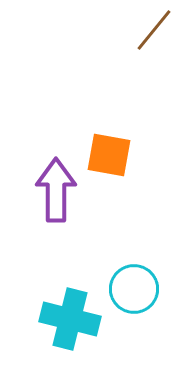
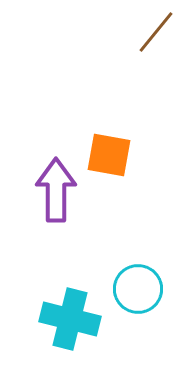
brown line: moved 2 px right, 2 px down
cyan circle: moved 4 px right
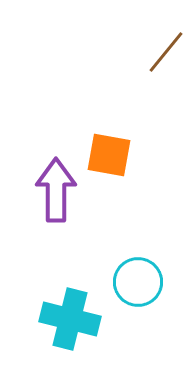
brown line: moved 10 px right, 20 px down
cyan circle: moved 7 px up
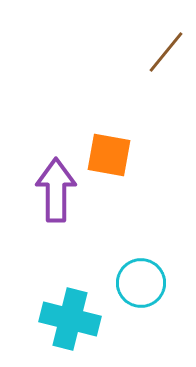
cyan circle: moved 3 px right, 1 px down
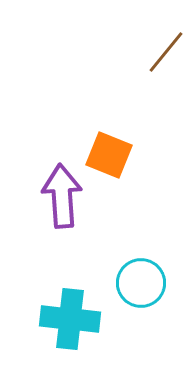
orange square: rotated 12 degrees clockwise
purple arrow: moved 6 px right, 6 px down; rotated 4 degrees counterclockwise
cyan cross: rotated 8 degrees counterclockwise
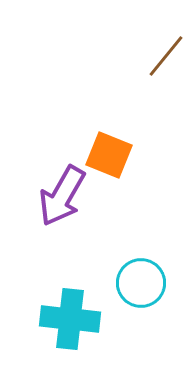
brown line: moved 4 px down
purple arrow: rotated 146 degrees counterclockwise
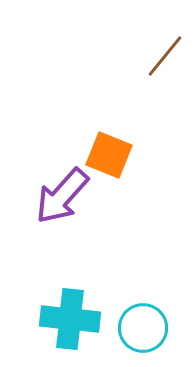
brown line: moved 1 px left
purple arrow: rotated 12 degrees clockwise
cyan circle: moved 2 px right, 45 px down
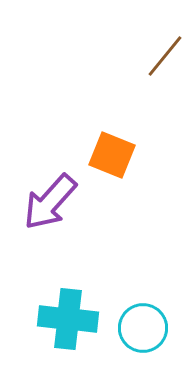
orange square: moved 3 px right
purple arrow: moved 12 px left, 6 px down
cyan cross: moved 2 px left
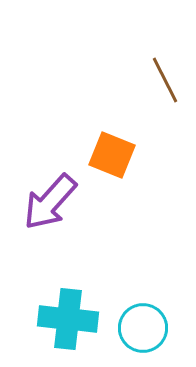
brown line: moved 24 px down; rotated 66 degrees counterclockwise
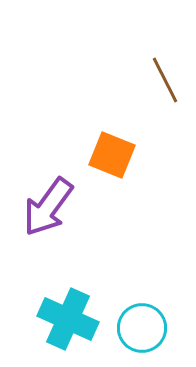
purple arrow: moved 2 px left, 5 px down; rotated 6 degrees counterclockwise
cyan cross: rotated 18 degrees clockwise
cyan circle: moved 1 px left
